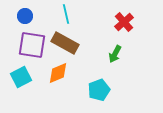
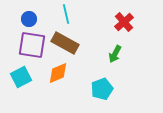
blue circle: moved 4 px right, 3 px down
cyan pentagon: moved 3 px right, 1 px up
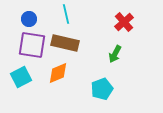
brown rectangle: rotated 16 degrees counterclockwise
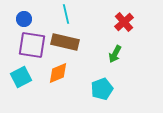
blue circle: moved 5 px left
brown rectangle: moved 1 px up
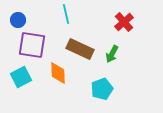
blue circle: moved 6 px left, 1 px down
brown rectangle: moved 15 px right, 7 px down; rotated 12 degrees clockwise
green arrow: moved 3 px left
orange diamond: rotated 70 degrees counterclockwise
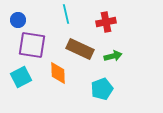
red cross: moved 18 px left; rotated 30 degrees clockwise
green arrow: moved 1 px right, 2 px down; rotated 132 degrees counterclockwise
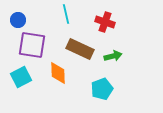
red cross: moved 1 px left; rotated 30 degrees clockwise
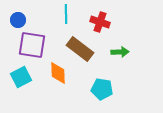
cyan line: rotated 12 degrees clockwise
red cross: moved 5 px left
brown rectangle: rotated 12 degrees clockwise
green arrow: moved 7 px right, 4 px up; rotated 12 degrees clockwise
cyan pentagon: rotated 30 degrees clockwise
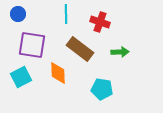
blue circle: moved 6 px up
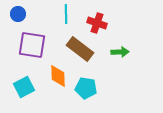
red cross: moved 3 px left, 1 px down
orange diamond: moved 3 px down
cyan square: moved 3 px right, 10 px down
cyan pentagon: moved 16 px left, 1 px up
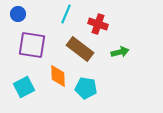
cyan line: rotated 24 degrees clockwise
red cross: moved 1 px right, 1 px down
green arrow: rotated 12 degrees counterclockwise
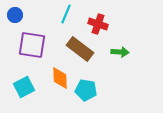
blue circle: moved 3 px left, 1 px down
green arrow: rotated 18 degrees clockwise
orange diamond: moved 2 px right, 2 px down
cyan pentagon: moved 2 px down
